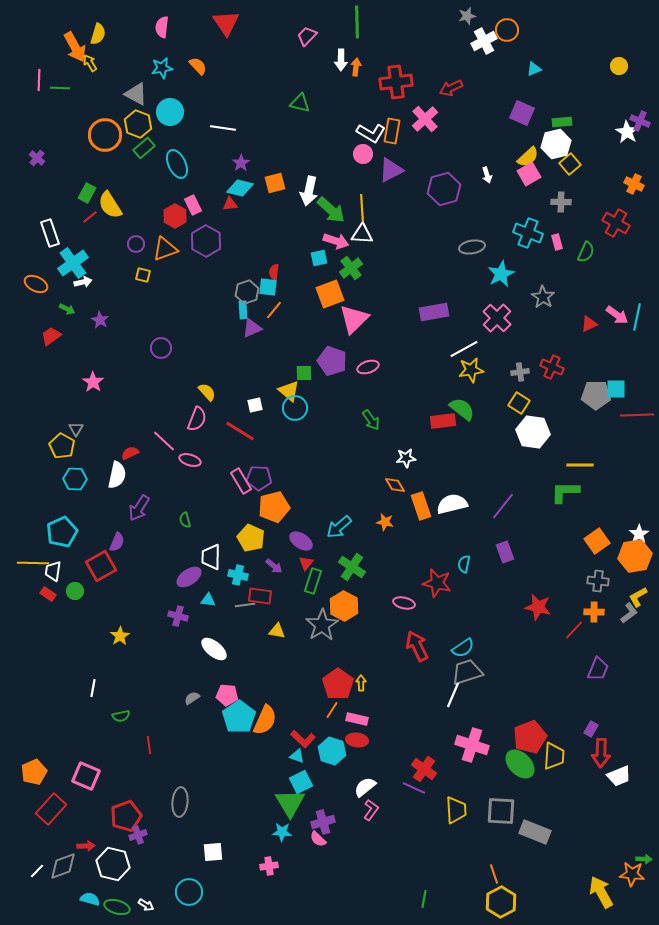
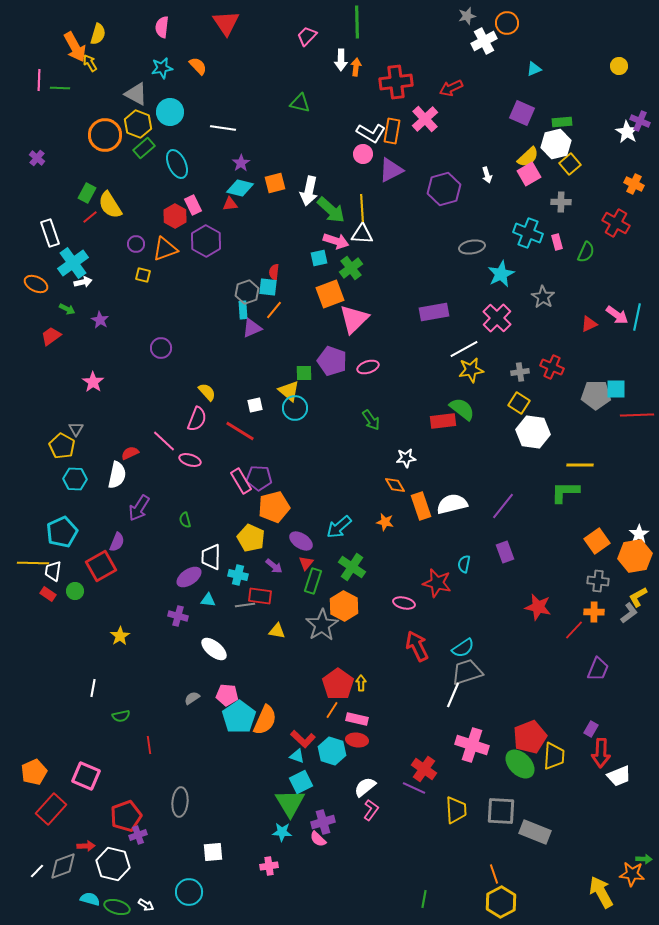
orange circle at (507, 30): moved 7 px up
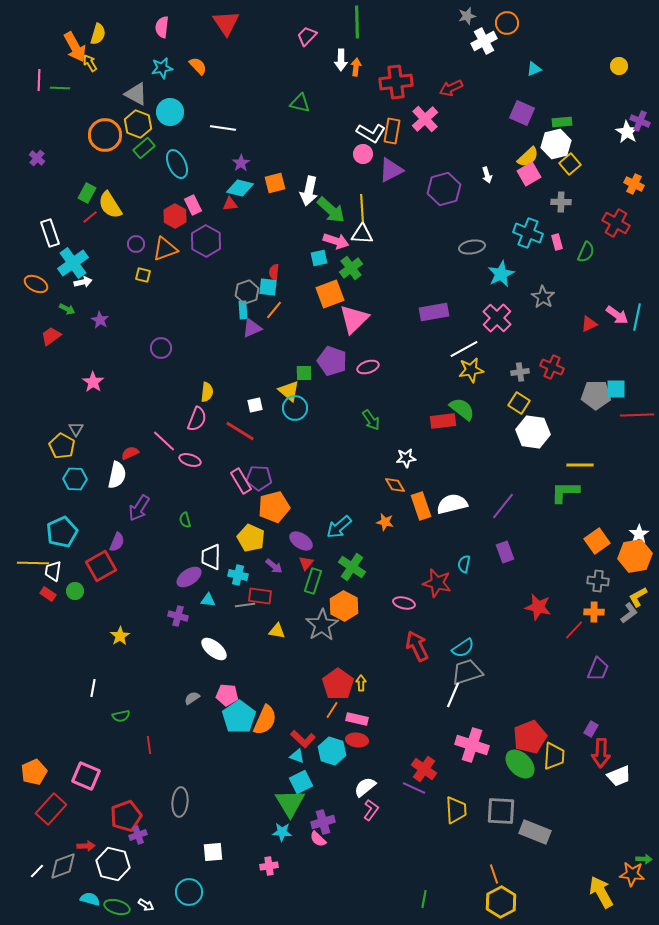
yellow semicircle at (207, 392): rotated 48 degrees clockwise
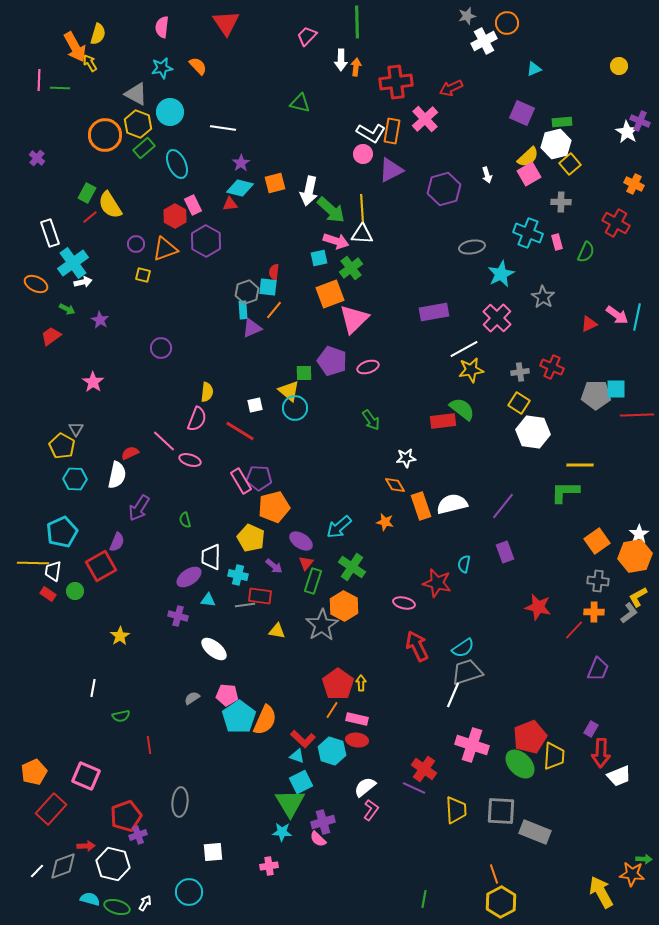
white arrow at (146, 905): moved 1 px left, 2 px up; rotated 91 degrees counterclockwise
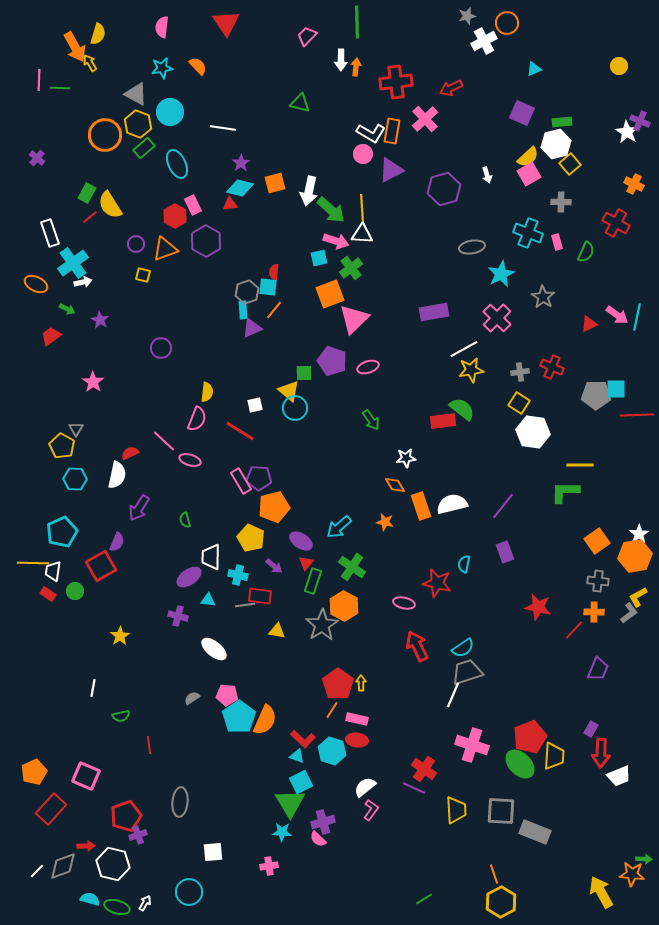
green line at (424, 899): rotated 48 degrees clockwise
